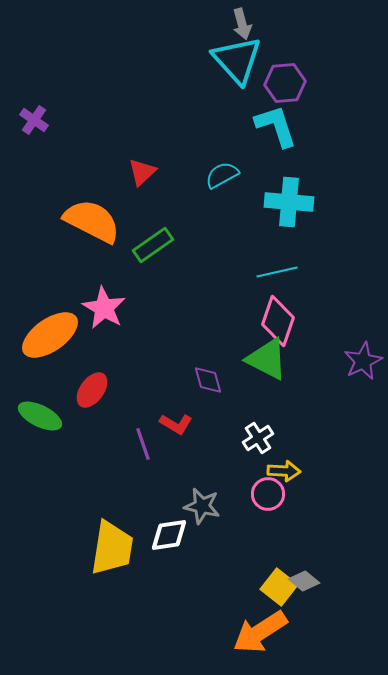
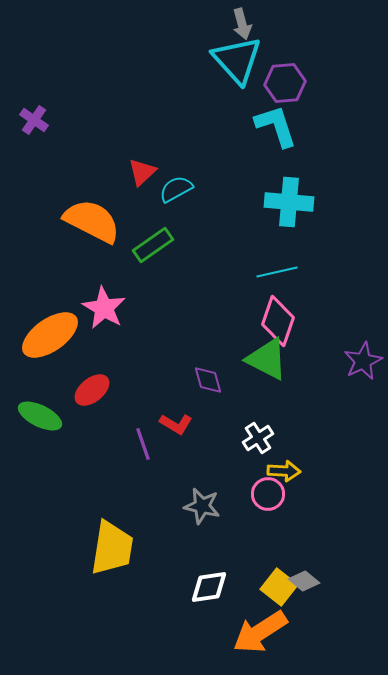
cyan semicircle: moved 46 px left, 14 px down
red ellipse: rotated 15 degrees clockwise
white diamond: moved 40 px right, 52 px down
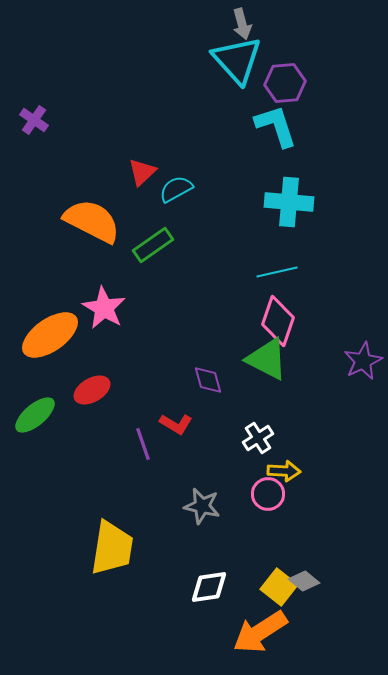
red ellipse: rotated 9 degrees clockwise
green ellipse: moved 5 px left, 1 px up; rotated 66 degrees counterclockwise
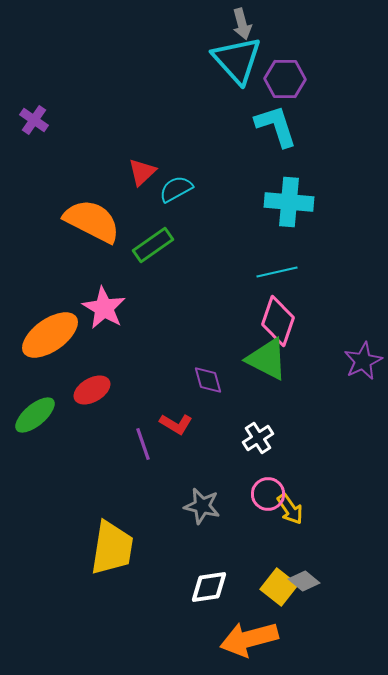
purple hexagon: moved 4 px up; rotated 6 degrees clockwise
yellow arrow: moved 6 px right, 38 px down; rotated 52 degrees clockwise
orange arrow: moved 11 px left, 7 px down; rotated 18 degrees clockwise
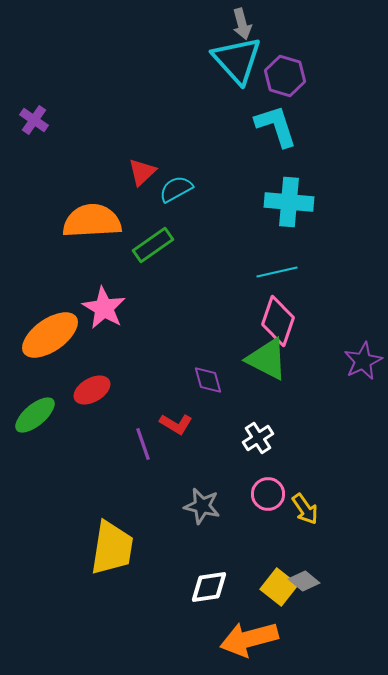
purple hexagon: moved 3 px up; rotated 15 degrees clockwise
orange semicircle: rotated 30 degrees counterclockwise
yellow arrow: moved 15 px right
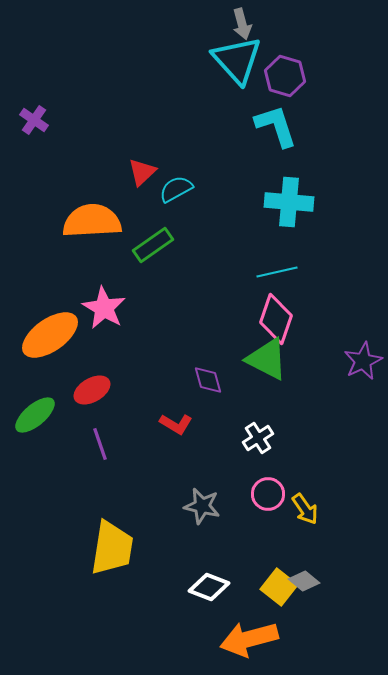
pink diamond: moved 2 px left, 2 px up
purple line: moved 43 px left
white diamond: rotated 30 degrees clockwise
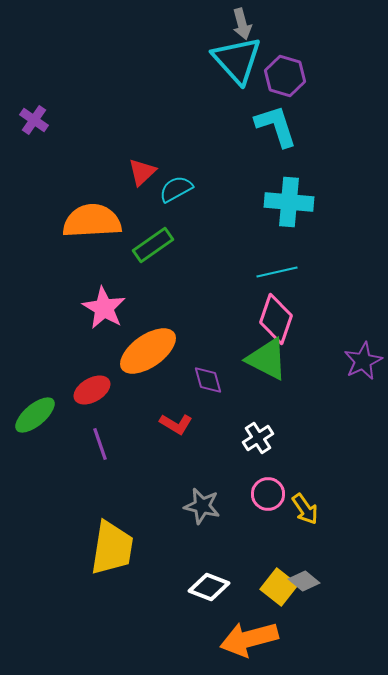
orange ellipse: moved 98 px right, 16 px down
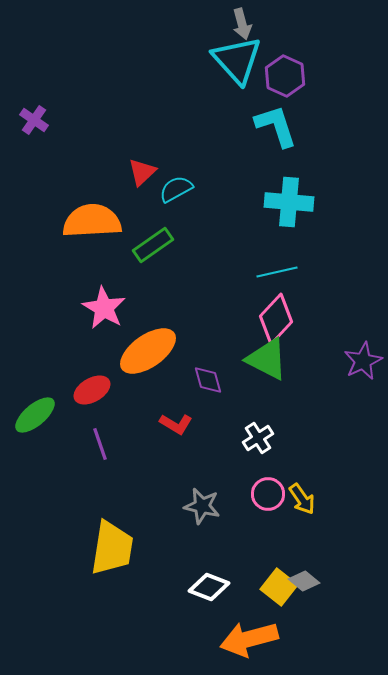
purple hexagon: rotated 9 degrees clockwise
pink diamond: rotated 24 degrees clockwise
yellow arrow: moved 3 px left, 10 px up
